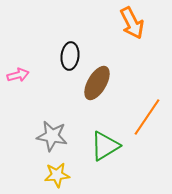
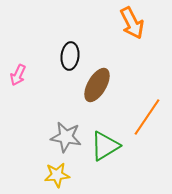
pink arrow: rotated 130 degrees clockwise
brown ellipse: moved 2 px down
gray star: moved 14 px right, 1 px down
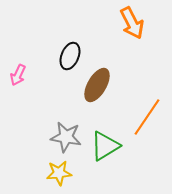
black ellipse: rotated 16 degrees clockwise
yellow star: moved 2 px right, 2 px up
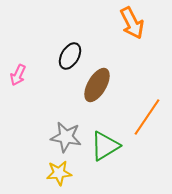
black ellipse: rotated 8 degrees clockwise
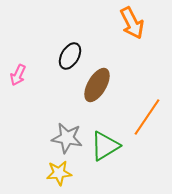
gray star: moved 1 px right, 1 px down
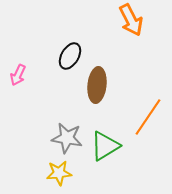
orange arrow: moved 1 px left, 3 px up
brown ellipse: rotated 24 degrees counterclockwise
orange line: moved 1 px right
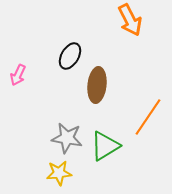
orange arrow: moved 1 px left
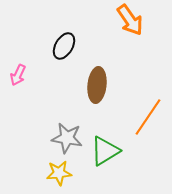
orange arrow: rotated 8 degrees counterclockwise
black ellipse: moved 6 px left, 10 px up
green triangle: moved 5 px down
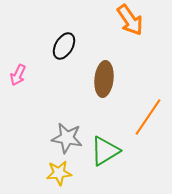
brown ellipse: moved 7 px right, 6 px up
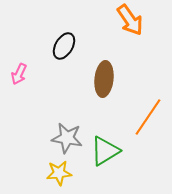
pink arrow: moved 1 px right, 1 px up
